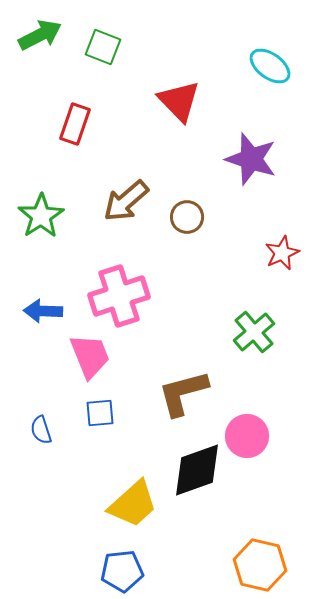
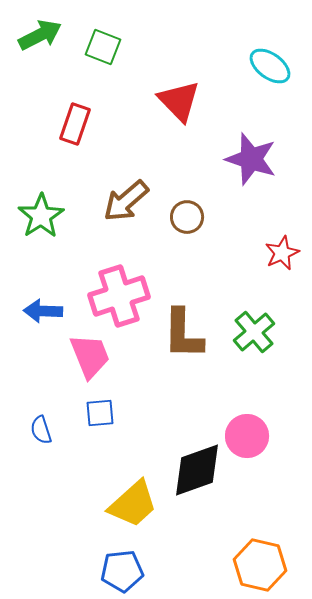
brown L-shape: moved 59 px up; rotated 74 degrees counterclockwise
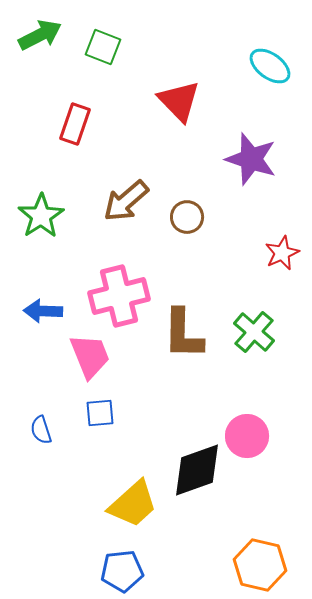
pink cross: rotated 4 degrees clockwise
green cross: rotated 9 degrees counterclockwise
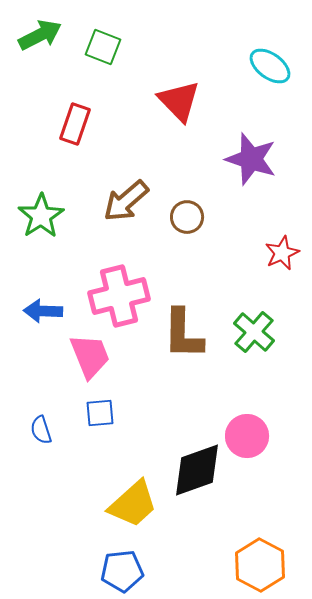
orange hexagon: rotated 15 degrees clockwise
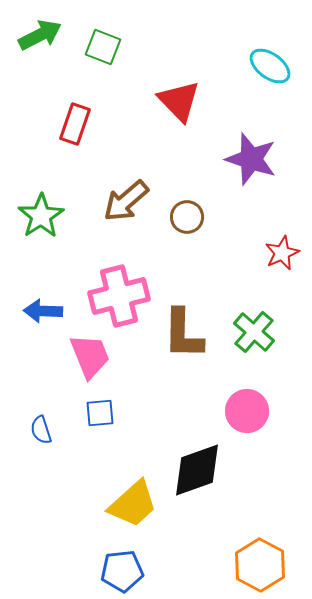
pink circle: moved 25 px up
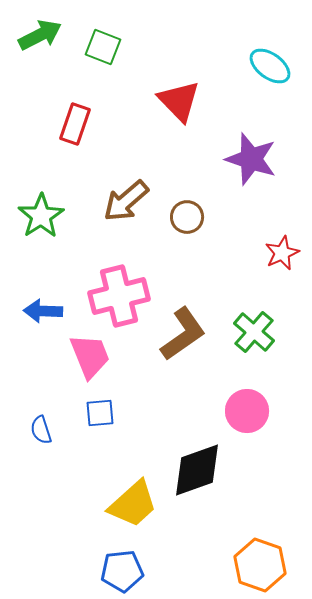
brown L-shape: rotated 126 degrees counterclockwise
orange hexagon: rotated 9 degrees counterclockwise
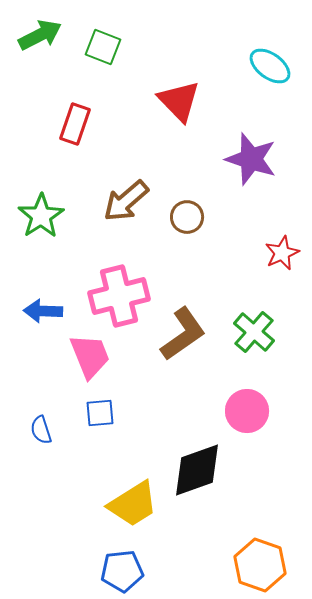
yellow trapezoid: rotated 10 degrees clockwise
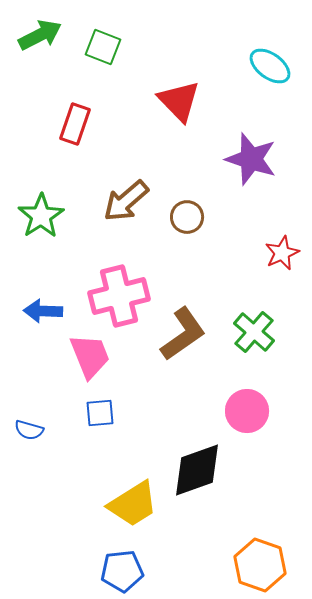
blue semicircle: moved 12 px left; rotated 56 degrees counterclockwise
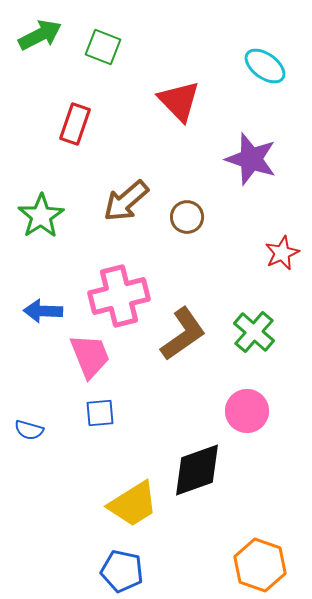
cyan ellipse: moved 5 px left
blue pentagon: rotated 18 degrees clockwise
